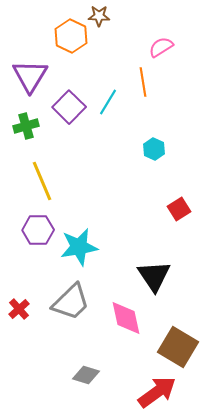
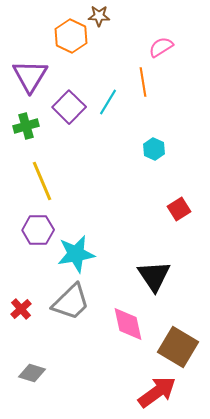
cyan star: moved 3 px left, 7 px down
red cross: moved 2 px right
pink diamond: moved 2 px right, 6 px down
gray diamond: moved 54 px left, 2 px up
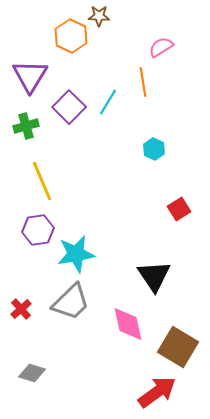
purple hexagon: rotated 8 degrees counterclockwise
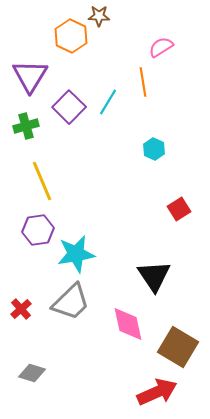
red arrow: rotated 12 degrees clockwise
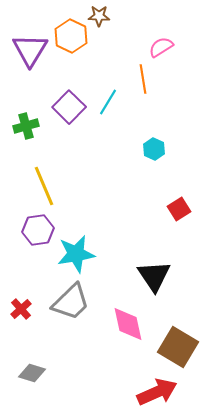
purple triangle: moved 26 px up
orange line: moved 3 px up
yellow line: moved 2 px right, 5 px down
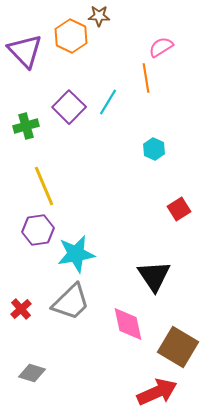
purple triangle: moved 5 px left, 1 px down; rotated 15 degrees counterclockwise
orange line: moved 3 px right, 1 px up
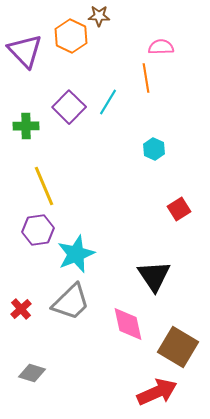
pink semicircle: rotated 30 degrees clockwise
green cross: rotated 15 degrees clockwise
cyan star: rotated 12 degrees counterclockwise
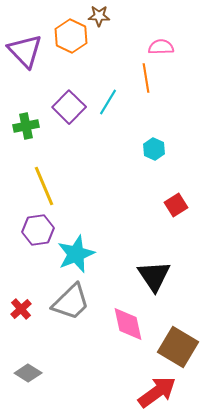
green cross: rotated 10 degrees counterclockwise
red square: moved 3 px left, 4 px up
gray diamond: moved 4 px left; rotated 16 degrees clockwise
red arrow: rotated 12 degrees counterclockwise
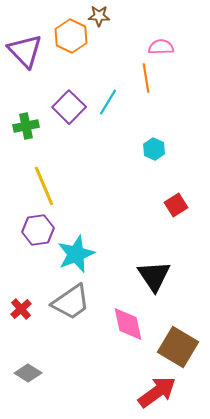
gray trapezoid: rotated 9 degrees clockwise
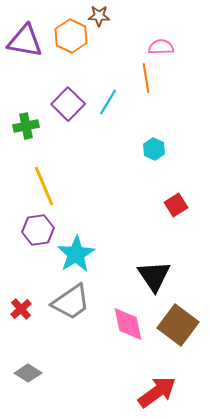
purple triangle: moved 10 px up; rotated 36 degrees counterclockwise
purple square: moved 1 px left, 3 px up
cyan star: rotated 9 degrees counterclockwise
brown square: moved 22 px up; rotated 6 degrees clockwise
